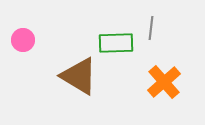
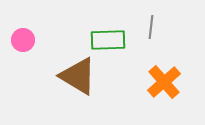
gray line: moved 1 px up
green rectangle: moved 8 px left, 3 px up
brown triangle: moved 1 px left
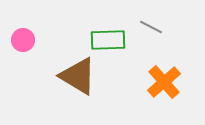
gray line: rotated 70 degrees counterclockwise
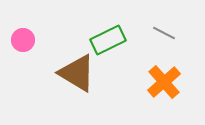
gray line: moved 13 px right, 6 px down
green rectangle: rotated 24 degrees counterclockwise
brown triangle: moved 1 px left, 3 px up
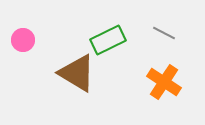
orange cross: rotated 16 degrees counterclockwise
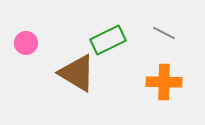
pink circle: moved 3 px right, 3 px down
orange cross: rotated 32 degrees counterclockwise
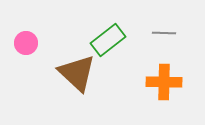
gray line: rotated 25 degrees counterclockwise
green rectangle: rotated 12 degrees counterclockwise
brown triangle: rotated 12 degrees clockwise
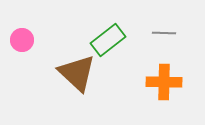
pink circle: moved 4 px left, 3 px up
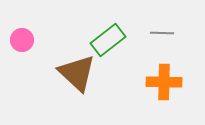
gray line: moved 2 px left
